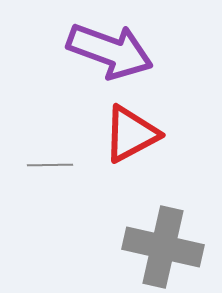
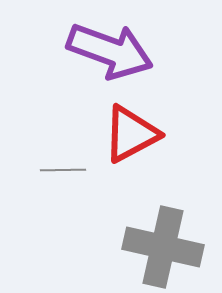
gray line: moved 13 px right, 5 px down
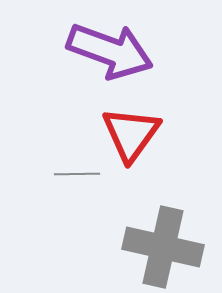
red triangle: rotated 26 degrees counterclockwise
gray line: moved 14 px right, 4 px down
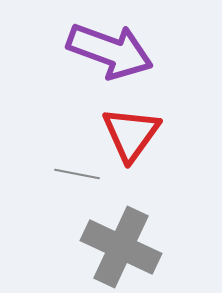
gray line: rotated 12 degrees clockwise
gray cross: moved 42 px left; rotated 12 degrees clockwise
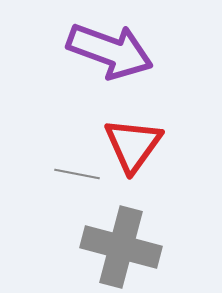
red triangle: moved 2 px right, 11 px down
gray cross: rotated 10 degrees counterclockwise
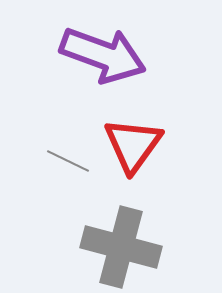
purple arrow: moved 7 px left, 4 px down
gray line: moved 9 px left, 13 px up; rotated 15 degrees clockwise
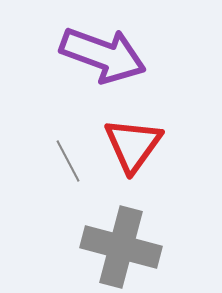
gray line: rotated 36 degrees clockwise
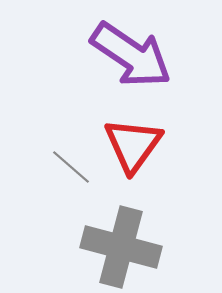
purple arrow: moved 28 px right; rotated 14 degrees clockwise
gray line: moved 3 px right, 6 px down; rotated 21 degrees counterclockwise
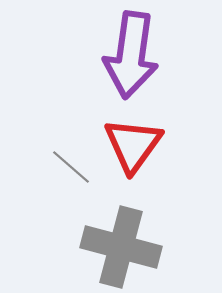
purple arrow: rotated 64 degrees clockwise
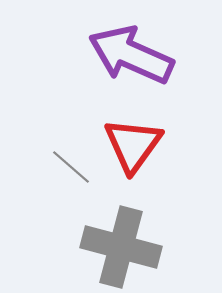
purple arrow: rotated 106 degrees clockwise
